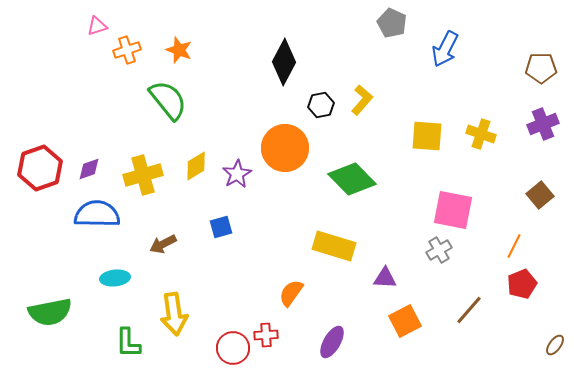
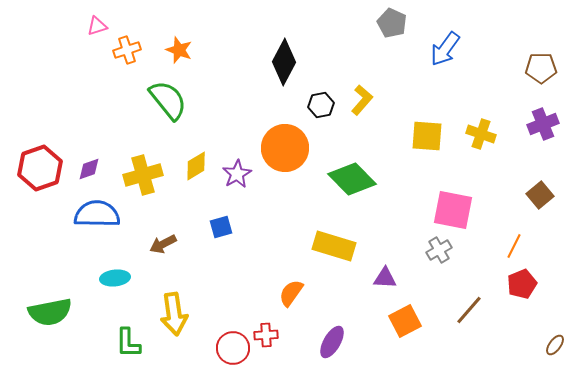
blue arrow at (445, 49): rotated 9 degrees clockwise
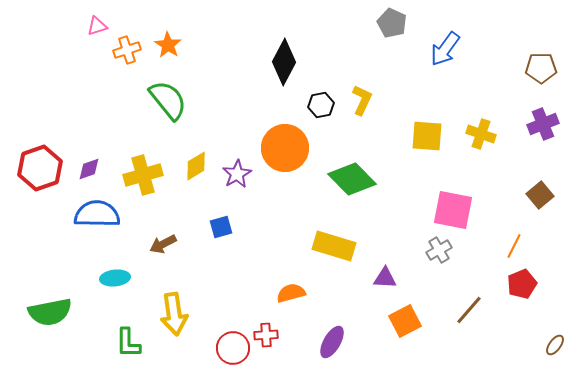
orange star at (179, 50): moved 11 px left, 5 px up; rotated 12 degrees clockwise
yellow L-shape at (362, 100): rotated 16 degrees counterclockwise
orange semicircle at (291, 293): rotated 40 degrees clockwise
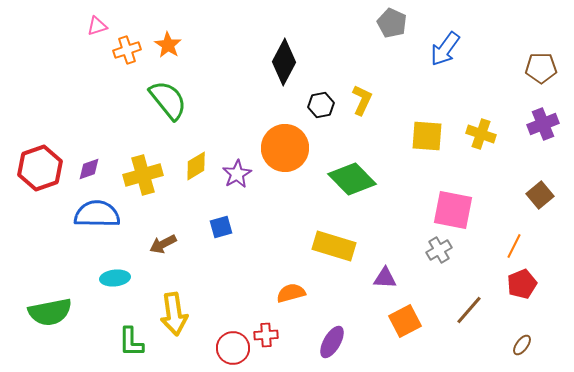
green L-shape at (128, 343): moved 3 px right, 1 px up
brown ellipse at (555, 345): moved 33 px left
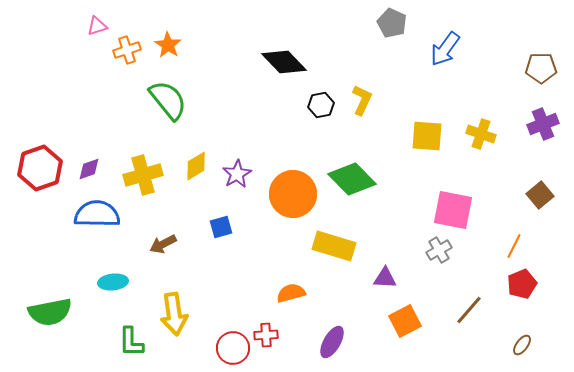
black diamond at (284, 62): rotated 72 degrees counterclockwise
orange circle at (285, 148): moved 8 px right, 46 px down
cyan ellipse at (115, 278): moved 2 px left, 4 px down
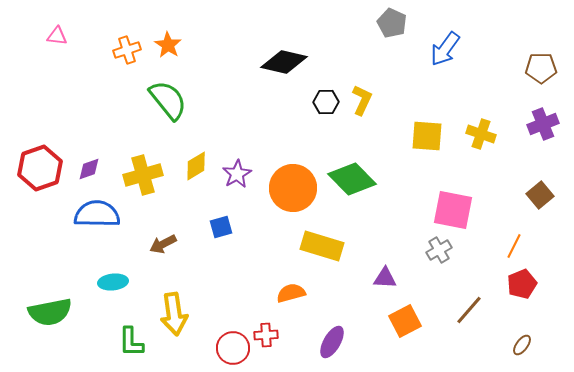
pink triangle at (97, 26): moved 40 px left, 10 px down; rotated 25 degrees clockwise
black diamond at (284, 62): rotated 33 degrees counterclockwise
black hexagon at (321, 105): moved 5 px right, 3 px up; rotated 10 degrees clockwise
orange circle at (293, 194): moved 6 px up
yellow rectangle at (334, 246): moved 12 px left
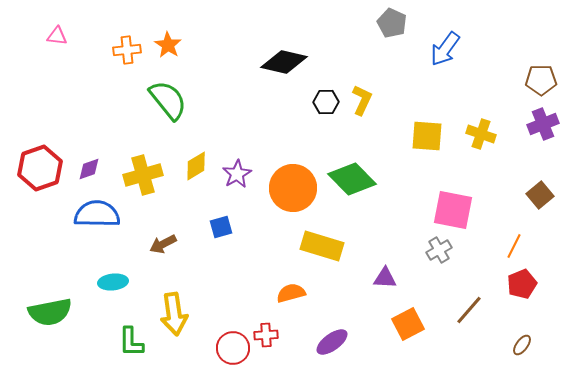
orange cross at (127, 50): rotated 12 degrees clockwise
brown pentagon at (541, 68): moved 12 px down
orange square at (405, 321): moved 3 px right, 3 px down
purple ellipse at (332, 342): rotated 24 degrees clockwise
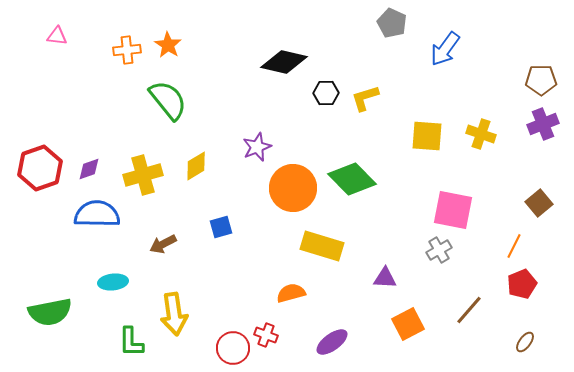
yellow L-shape at (362, 100): moved 3 px right, 2 px up; rotated 132 degrees counterclockwise
black hexagon at (326, 102): moved 9 px up
purple star at (237, 174): moved 20 px right, 27 px up; rotated 8 degrees clockwise
brown square at (540, 195): moved 1 px left, 8 px down
red cross at (266, 335): rotated 25 degrees clockwise
brown ellipse at (522, 345): moved 3 px right, 3 px up
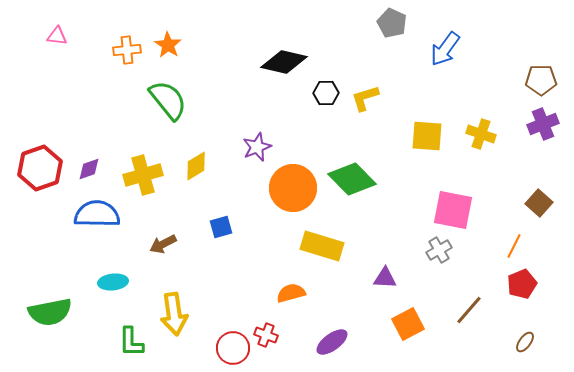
brown square at (539, 203): rotated 8 degrees counterclockwise
